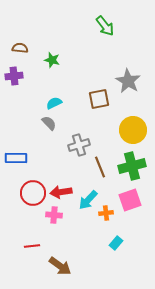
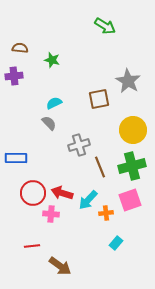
green arrow: rotated 20 degrees counterclockwise
red arrow: moved 1 px right, 1 px down; rotated 25 degrees clockwise
pink cross: moved 3 px left, 1 px up
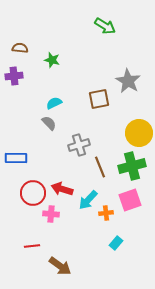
yellow circle: moved 6 px right, 3 px down
red arrow: moved 4 px up
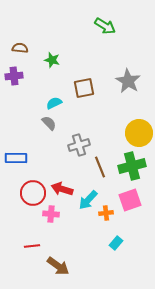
brown square: moved 15 px left, 11 px up
brown arrow: moved 2 px left
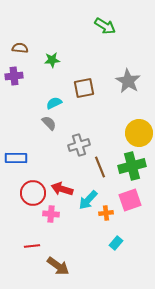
green star: rotated 21 degrees counterclockwise
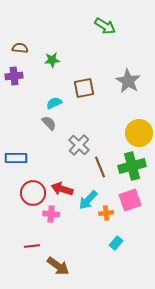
gray cross: rotated 30 degrees counterclockwise
